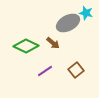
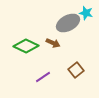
brown arrow: rotated 16 degrees counterclockwise
purple line: moved 2 px left, 6 px down
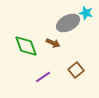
green diamond: rotated 45 degrees clockwise
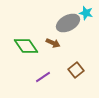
green diamond: rotated 15 degrees counterclockwise
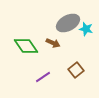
cyan star: moved 16 px down
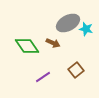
green diamond: moved 1 px right
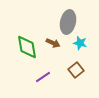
gray ellipse: moved 1 px up; rotated 50 degrees counterclockwise
cyan star: moved 6 px left, 14 px down
green diamond: moved 1 px down; rotated 25 degrees clockwise
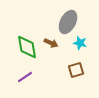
gray ellipse: rotated 15 degrees clockwise
brown arrow: moved 2 px left
brown square: rotated 21 degrees clockwise
purple line: moved 18 px left
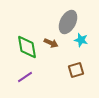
cyan star: moved 1 px right, 3 px up
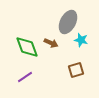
green diamond: rotated 10 degrees counterclockwise
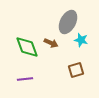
purple line: moved 2 px down; rotated 28 degrees clockwise
